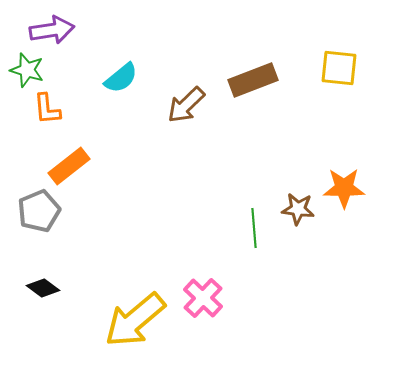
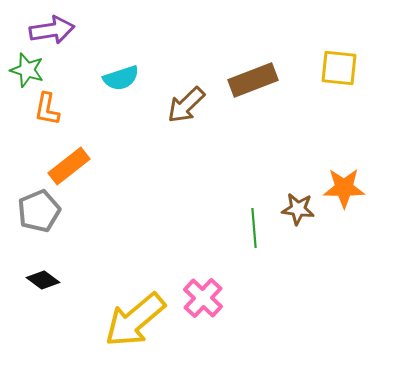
cyan semicircle: rotated 21 degrees clockwise
orange L-shape: rotated 16 degrees clockwise
black diamond: moved 8 px up
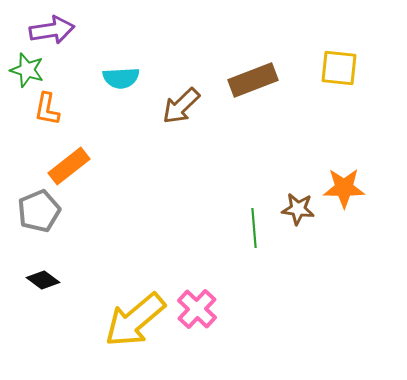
cyan semicircle: rotated 15 degrees clockwise
brown arrow: moved 5 px left, 1 px down
pink cross: moved 6 px left, 11 px down
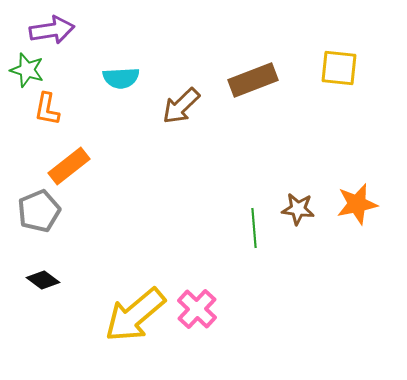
orange star: moved 13 px right, 16 px down; rotated 12 degrees counterclockwise
yellow arrow: moved 5 px up
